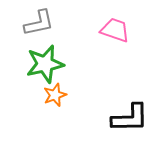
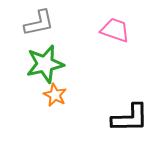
orange star: rotated 25 degrees counterclockwise
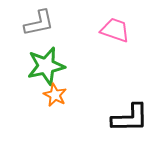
green star: moved 1 px right, 2 px down
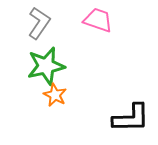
gray L-shape: rotated 44 degrees counterclockwise
pink trapezoid: moved 17 px left, 10 px up
black L-shape: moved 1 px right
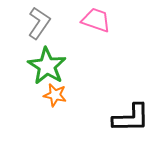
pink trapezoid: moved 2 px left
green star: moved 1 px right; rotated 27 degrees counterclockwise
orange star: rotated 15 degrees counterclockwise
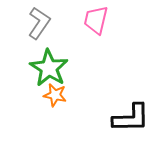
pink trapezoid: rotated 96 degrees counterclockwise
green star: moved 2 px right, 2 px down
